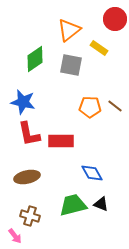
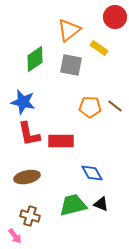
red circle: moved 2 px up
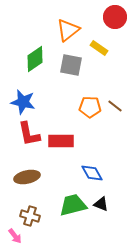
orange triangle: moved 1 px left
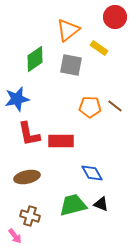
blue star: moved 6 px left, 3 px up; rotated 25 degrees counterclockwise
